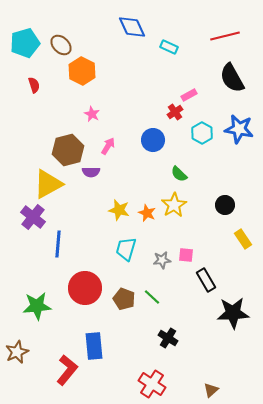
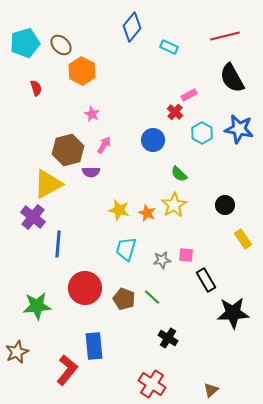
blue diamond at (132, 27): rotated 64 degrees clockwise
red semicircle at (34, 85): moved 2 px right, 3 px down
red cross at (175, 112): rotated 14 degrees counterclockwise
pink arrow at (108, 146): moved 4 px left, 1 px up
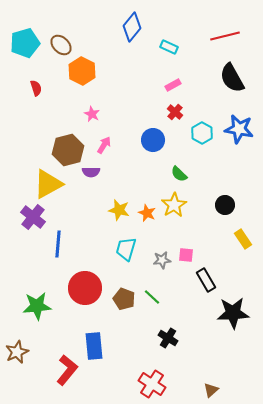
pink rectangle at (189, 95): moved 16 px left, 10 px up
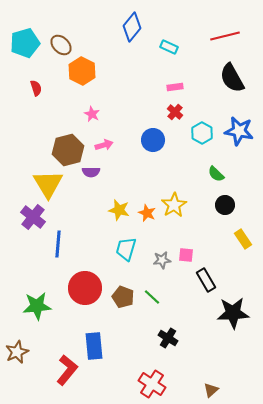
pink rectangle at (173, 85): moved 2 px right, 2 px down; rotated 21 degrees clockwise
blue star at (239, 129): moved 2 px down
pink arrow at (104, 145): rotated 42 degrees clockwise
green semicircle at (179, 174): moved 37 px right
yellow triangle at (48, 184): rotated 32 degrees counterclockwise
brown pentagon at (124, 299): moved 1 px left, 2 px up
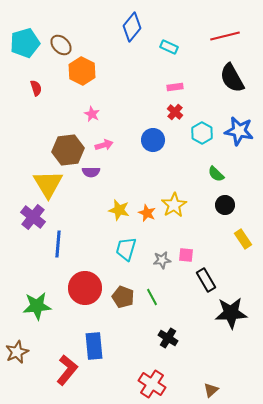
brown hexagon at (68, 150): rotated 8 degrees clockwise
green line at (152, 297): rotated 18 degrees clockwise
black star at (233, 313): moved 2 px left
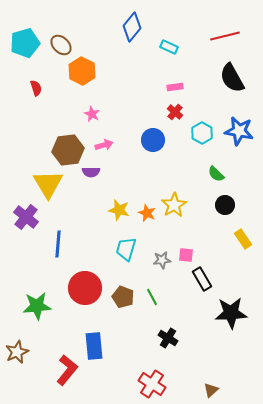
purple cross at (33, 217): moved 7 px left
black rectangle at (206, 280): moved 4 px left, 1 px up
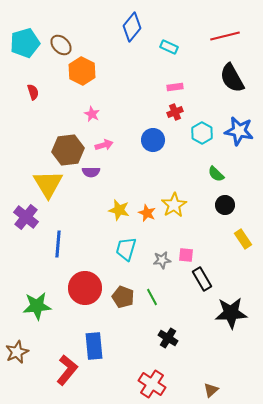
red semicircle at (36, 88): moved 3 px left, 4 px down
red cross at (175, 112): rotated 28 degrees clockwise
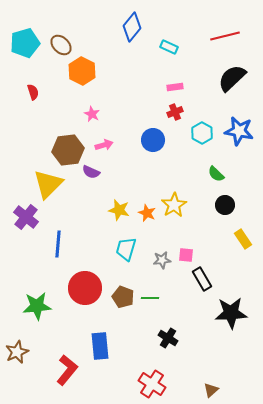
black semicircle at (232, 78): rotated 76 degrees clockwise
purple semicircle at (91, 172): rotated 24 degrees clockwise
yellow triangle at (48, 184): rotated 16 degrees clockwise
green line at (152, 297): moved 2 px left, 1 px down; rotated 60 degrees counterclockwise
blue rectangle at (94, 346): moved 6 px right
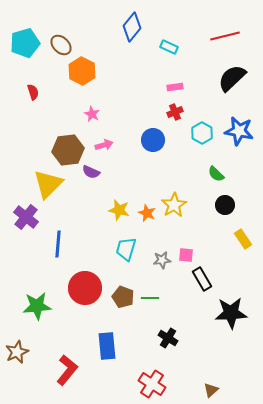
blue rectangle at (100, 346): moved 7 px right
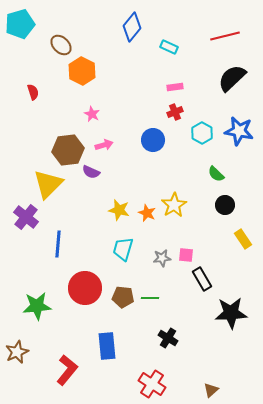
cyan pentagon at (25, 43): moved 5 px left, 19 px up
cyan trapezoid at (126, 249): moved 3 px left
gray star at (162, 260): moved 2 px up
brown pentagon at (123, 297): rotated 15 degrees counterclockwise
